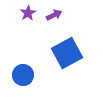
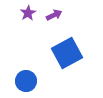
blue circle: moved 3 px right, 6 px down
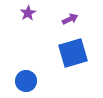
purple arrow: moved 16 px right, 4 px down
blue square: moved 6 px right; rotated 12 degrees clockwise
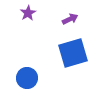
blue circle: moved 1 px right, 3 px up
